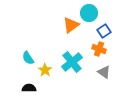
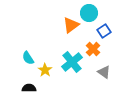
orange cross: moved 6 px left; rotated 24 degrees clockwise
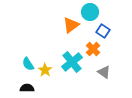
cyan circle: moved 1 px right, 1 px up
blue square: moved 1 px left; rotated 24 degrees counterclockwise
cyan semicircle: moved 6 px down
black semicircle: moved 2 px left
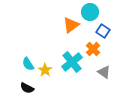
black semicircle: rotated 152 degrees counterclockwise
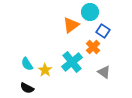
orange cross: moved 2 px up
cyan semicircle: moved 1 px left
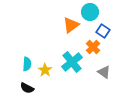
cyan semicircle: rotated 144 degrees counterclockwise
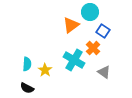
orange cross: moved 1 px down
cyan cross: moved 2 px right, 2 px up; rotated 20 degrees counterclockwise
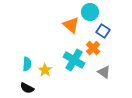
orange triangle: rotated 42 degrees counterclockwise
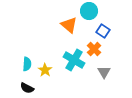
cyan circle: moved 1 px left, 1 px up
orange triangle: moved 2 px left
orange cross: moved 1 px right, 1 px down
gray triangle: rotated 24 degrees clockwise
